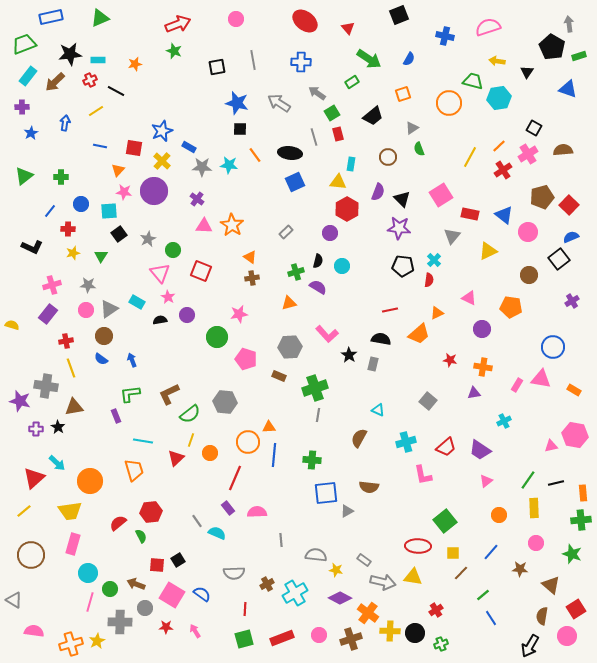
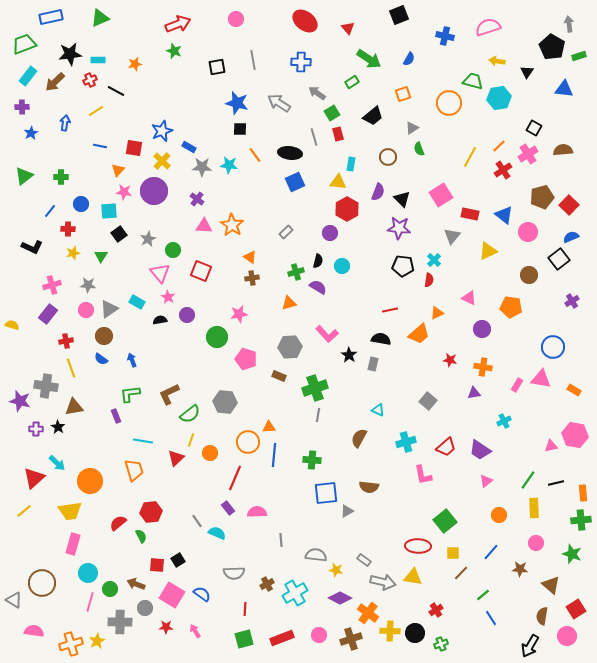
blue triangle at (568, 89): moved 4 px left; rotated 12 degrees counterclockwise
brown circle at (31, 555): moved 11 px right, 28 px down
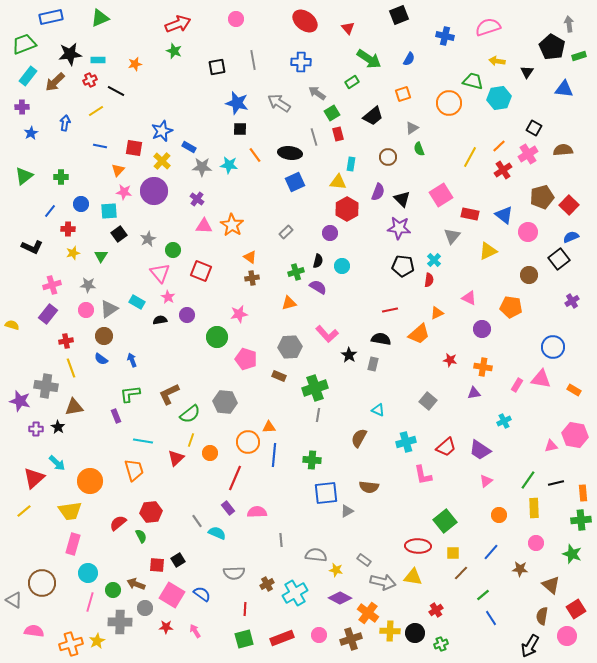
green circle at (110, 589): moved 3 px right, 1 px down
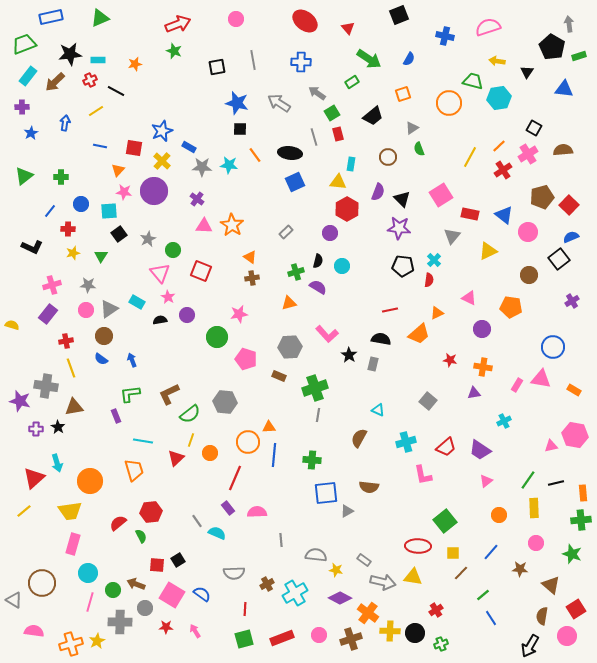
cyan arrow at (57, 463): rotated 30 degrees clockwise
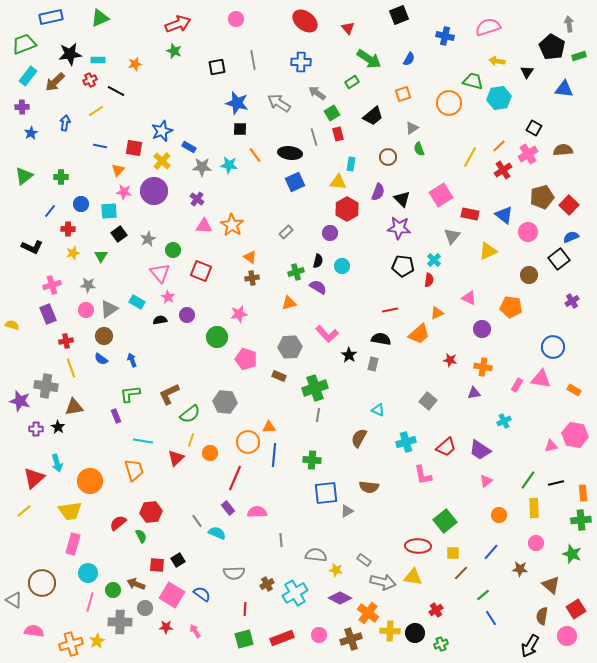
purple rectangle at (48, 314): rotated 60 degrees counterclockwise
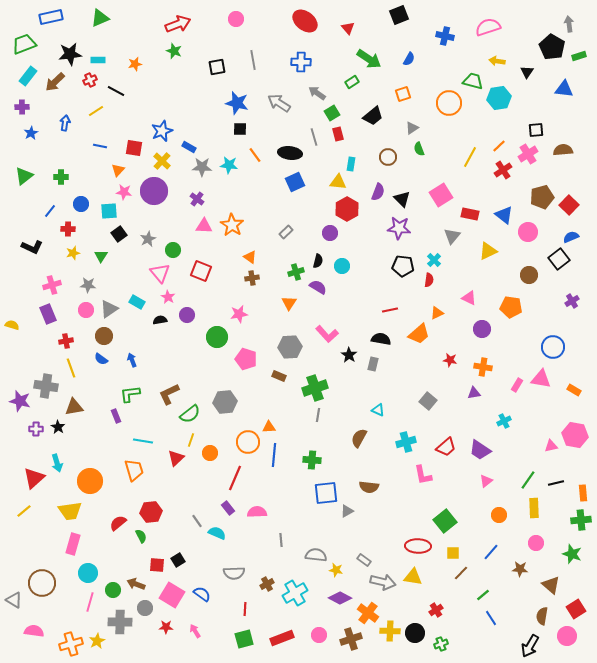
black square at (534, 128): moved 2 px right, 2 px down; rotated 35 degrees counterclockwise
orange triangle at (289, 303): rotated 42 degrees counterclockwise
gray hexagon at (225, 402): rotated 10 degrees counterclockwise
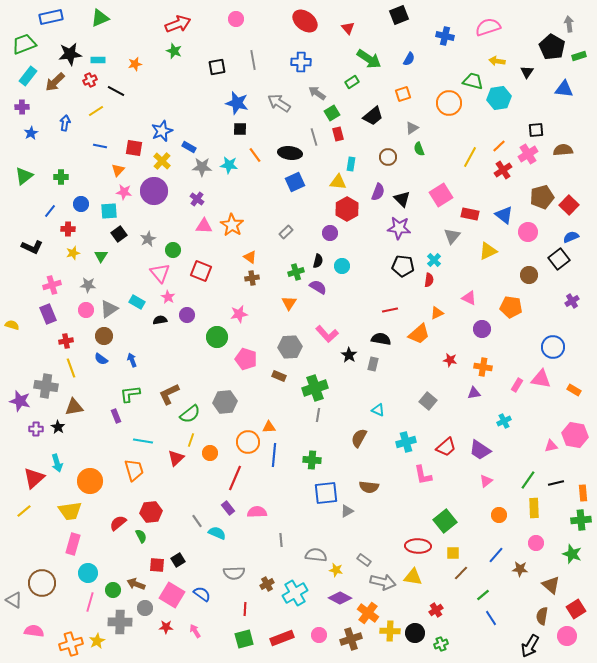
blue line at (491, 552): moved 5 px right, 3 px down
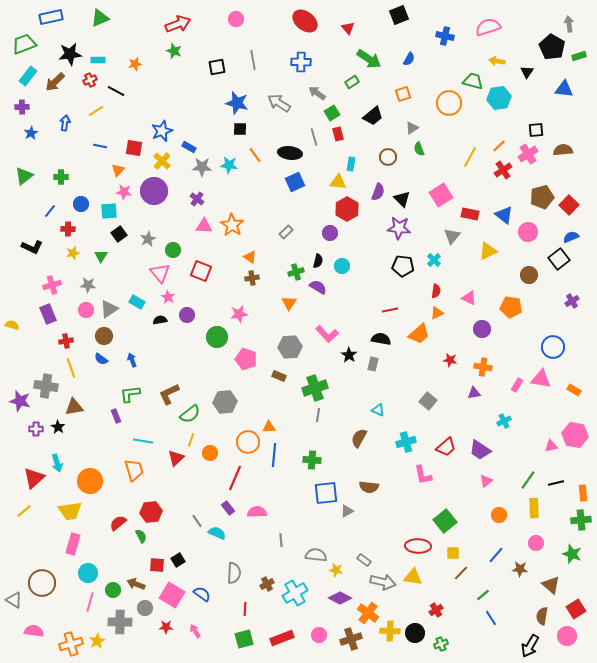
red semicircle at (429, 280): moved 7 px right, 11 px down
gray semicircle at (234, 573): rotated 85 degrees counterclockwise
